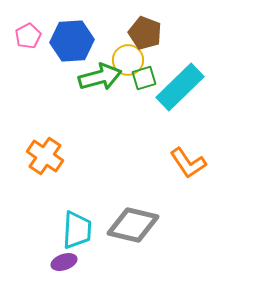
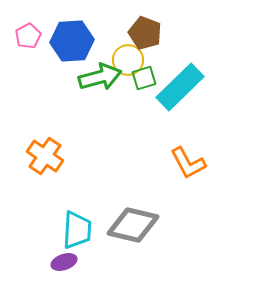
orange L-shape: rotated 6 degrees clockwise
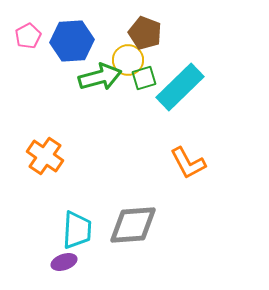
gray diamond: rotated 18 degrees counterclockwise
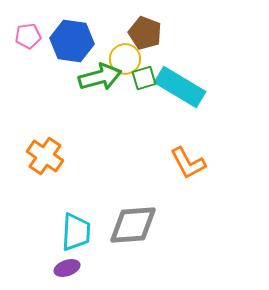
pink pentagon: rotated 20 degrees clockwise
blue hexagon: rotated 12 degrees clockwise
yellow circle: moved 3 px left, 1 px up
cyan rectangle: rotated 75 degrees clockwise
cyan trapezoid: moved 1 px left, 2 px down
purple ellipse: moved 3 px right, 6 px down
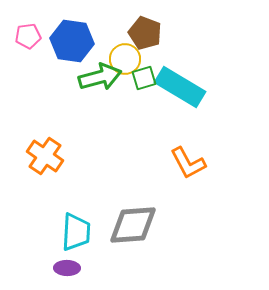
purple ellipse: rotated 20 degrees clockwise
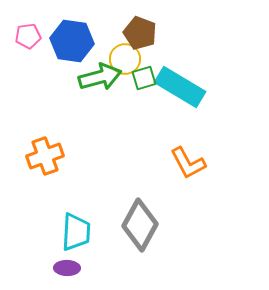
brown pentagon: moved 5 px left
orange cross: rotated 36 degrees clockwise
gray diamond: moved 7 px right; rotated 57 degrees counterclockwise
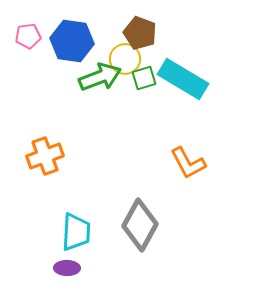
green arrow: rotated 6 degrees counterclockwise
cyan rectangle: moved 3 px right, 8 px up
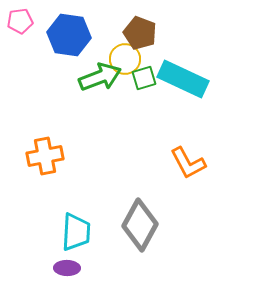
pink pentagon: moved 8 px left, 15 px up
blue hexagon: moved 3 px left, 6 px up
cyan rectangle: rotated 6 degrees counterclockwise
orange cross: rotated 9 degrees clockwise
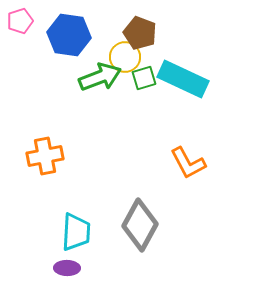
pink pentagon: rotated 10 degrees counterclockwise
yellow circle: moved 2 px up
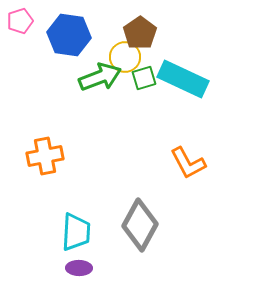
brown pentagon: rotated 16 degrees clockwise
purple ellipse: moved 12 px right
